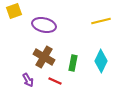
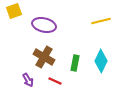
green rectangle: moved 2 px right
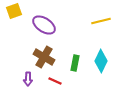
purple ellipse: rotated 20 degrees clockwise
purple arrow: moved 1 px up; rotated 32 degrees clockwise
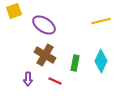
brown cross: moved 1 px right, 2 px up
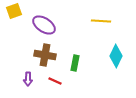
yellow line: rotated 18 degrees clockwise
brown cross: rotated 20 degrees counterclockwise
cyan diamond: moved 15 px right, 5 px up
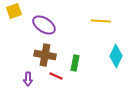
red line: moved 1 px right, 5 px up
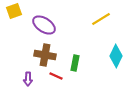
yellow line: moved 2 px up; rotated 36 degrees counterclockwise
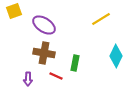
brown cross: moved 1 px left, 2 px up
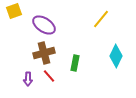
yellow line: rotated 18 degrees counterclockwise
brown cross: rotated 25 degrees counterclockwise
red line: moved 7 px left; rotated 24 degrees clockwise
